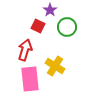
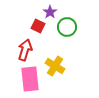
purple star: moved 2 px down
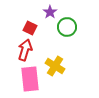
red square: moved 8 px left, 2 px down
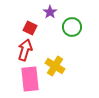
green circle: moved 5 px right
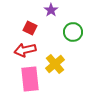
purple star: moved 1 px right, 2 px up
green circle: moved 1 px right, 5 px down
red arrow: rotated 120 degrees counterclockwise
yellow cross: moved 2 px up; rotated 18 degrees clockwise
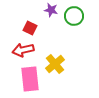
purple star: rotated 24 degrees counterclockwise
green circle: moved 1 px right, 16 px up
red arrow: moved 2 px left
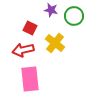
yellow cross: moved 21 px up; rotated 12 degrees counterclockwise
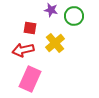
red square: rotated 16 degrees counterclockwise
yellow cross: rotated 12 degrees clockwise
pink rectangle: rotated 30 degrees clockwise
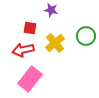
green circle: moved 12 px right, 20 px down
pink rectangle: rotated 15 degrees clockwise
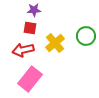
purple star: moved 17 px left; rotated 16 degrees counterclockwise
